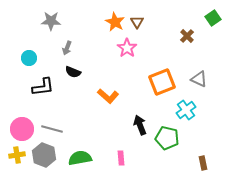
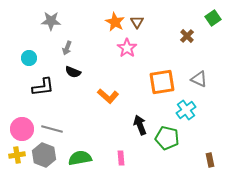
orange square: rotated 12 degrees clockwise
brown rectangle: moved 7 px right, 3 px up
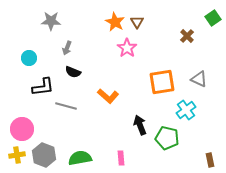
gray line: moved 14 px right, 23 px up
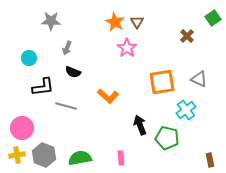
pink circle: moved 1 px up
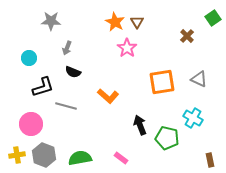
black L-shape: rotated 10 degrees counterclockwise
cyan cross: moved 7 px right, 8 px down; rotated 24 degrees counterclockwise
pink circle: moved 9 px right, 4 px up
pink rectangle: rotated 48 degrees counterclockwise
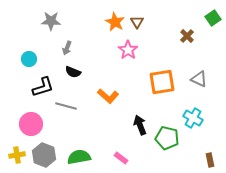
pink star: moved 1 px right, 2 px down
cyan circle: moved 1 px down
green semicircle: moved 1 px left, 1 px up
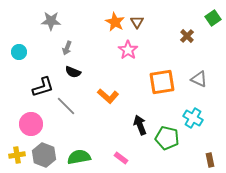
cyan circle: moved 10 px left, 7 px up
gray line: rotated 30 degrees clockwise
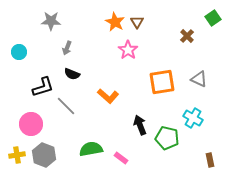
black semicircle: moved 1 px left, 2 px down
green semicircle: moved 12 px right, 8 px up
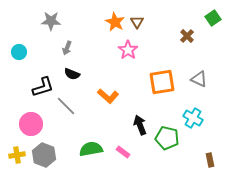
pink rectangle: moved 2 px right, 6 px up
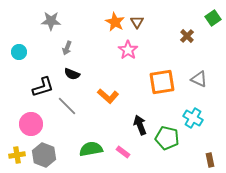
gray line: moved 1 px right
